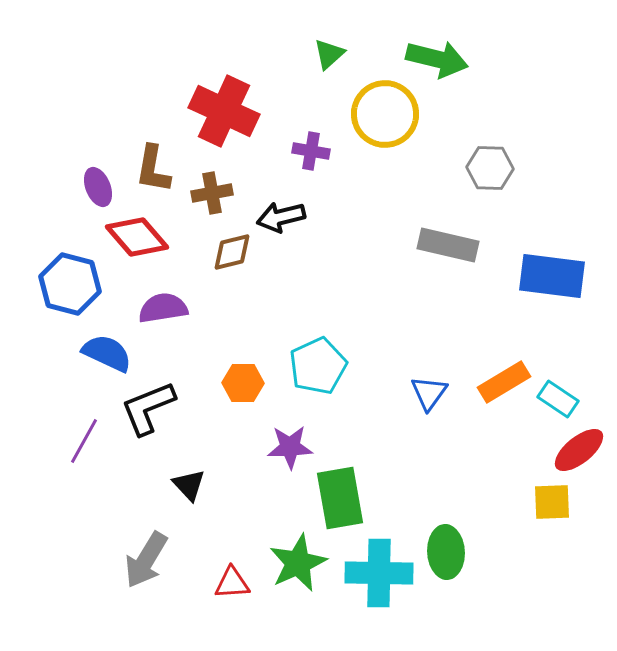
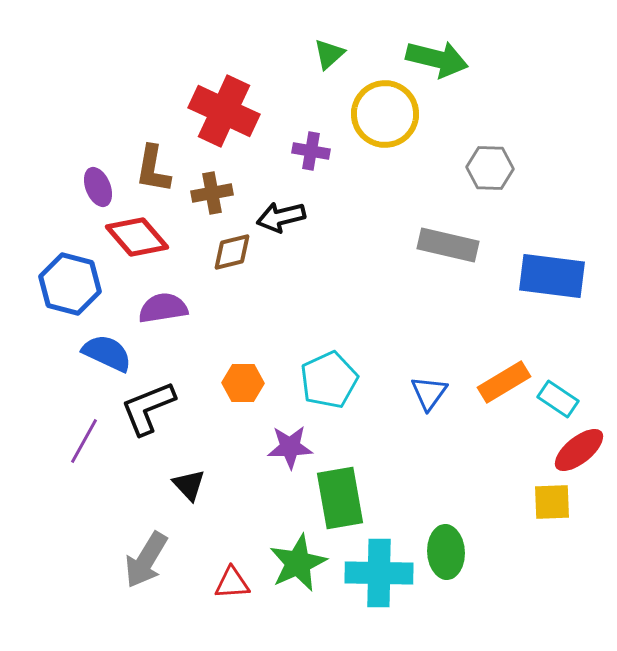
cyan pentagon: moved 11 px right, 14 px down
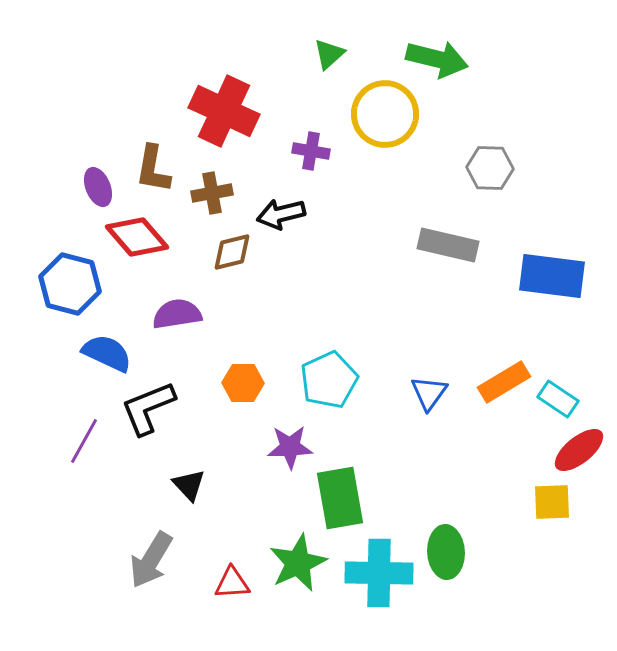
black arrow: moved 3 px up
purple semicircle: moved 14 px right, 6 px down
gray arrow: moved 5 px right
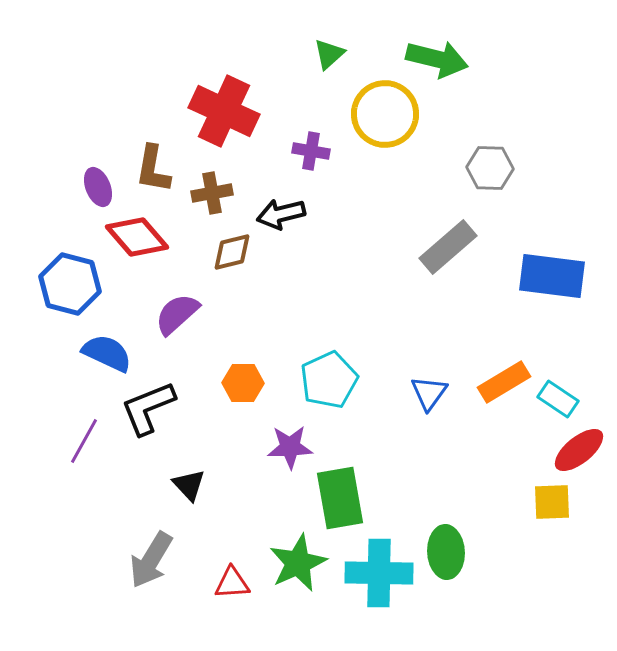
gray rectangle: moved 2 px down; rotated 54 degrees counterclockwise
purple semicircle: rotated 33 degrees counterclockwise
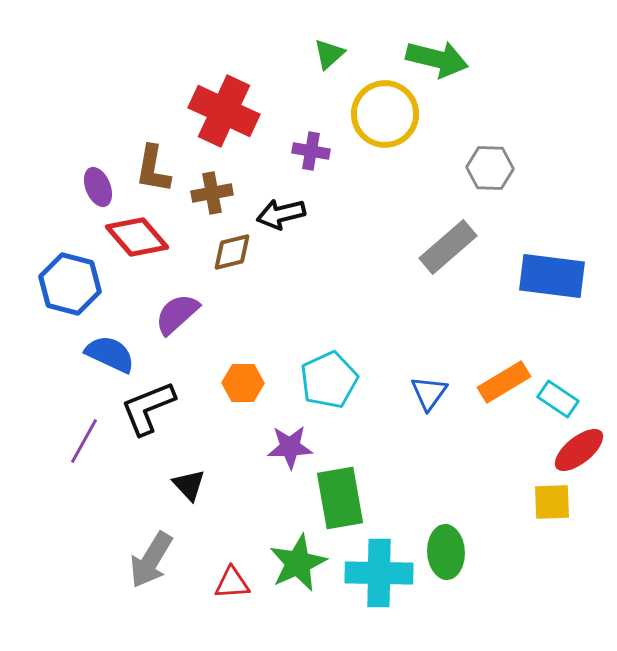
blue semicircle: moved 3 px right, 1 px down
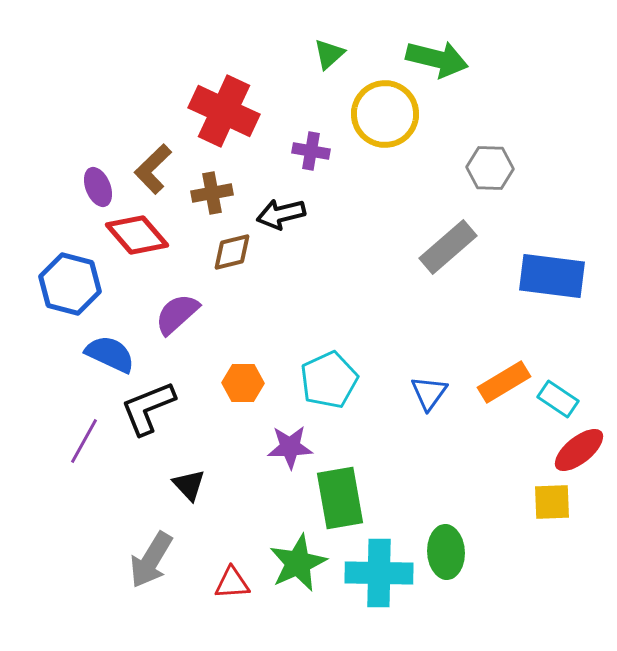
brown L-shape: rotated 36 degrees clockwise
red diamond: moved 2 px up
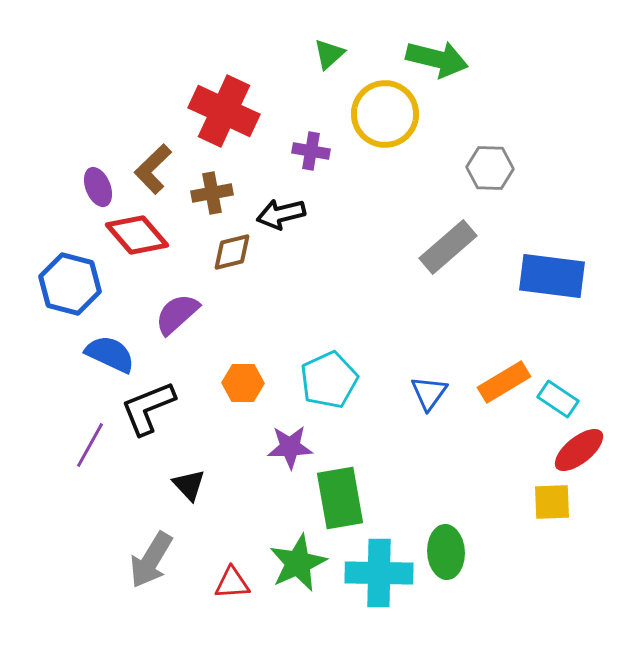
purple line: moved 6 px right, 4 px down
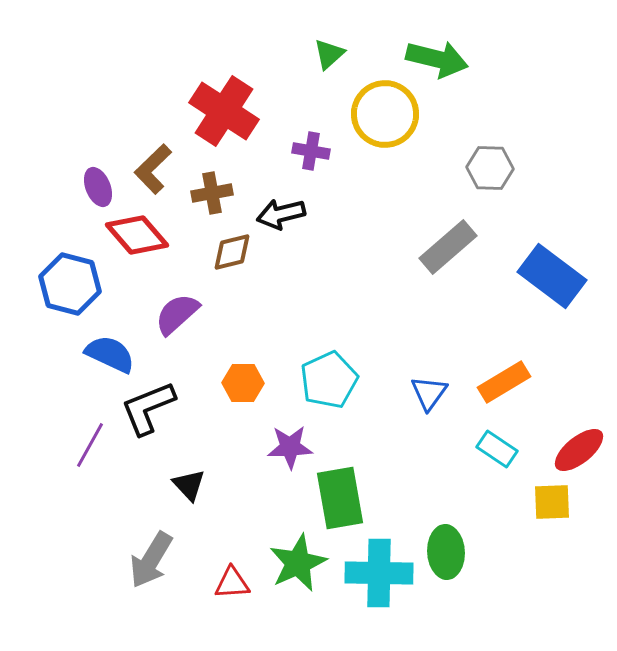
red cross: rotated 8 degrees clockwise
blue rectangle: rotated 30 degrees clockwise
cyan rectangle: moved 61 px left, 50 px down
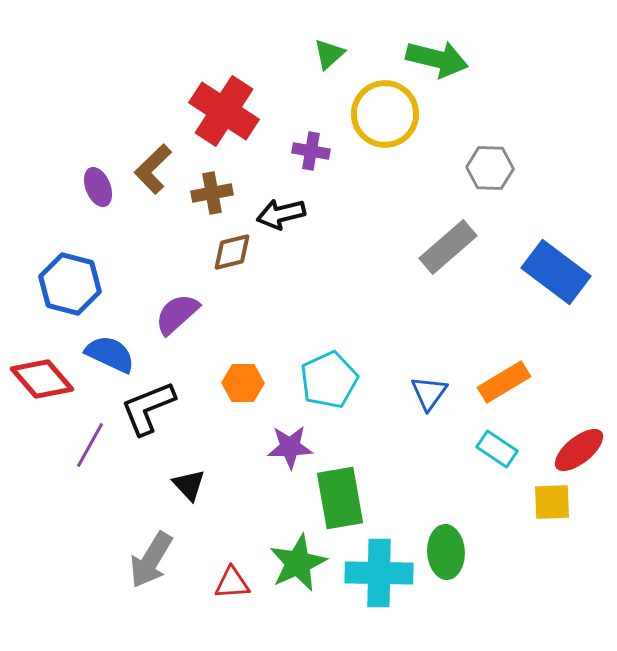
red diamond: moved 95 px left, 144 px down
blue rectangle: moved 4 px right, 4 px up
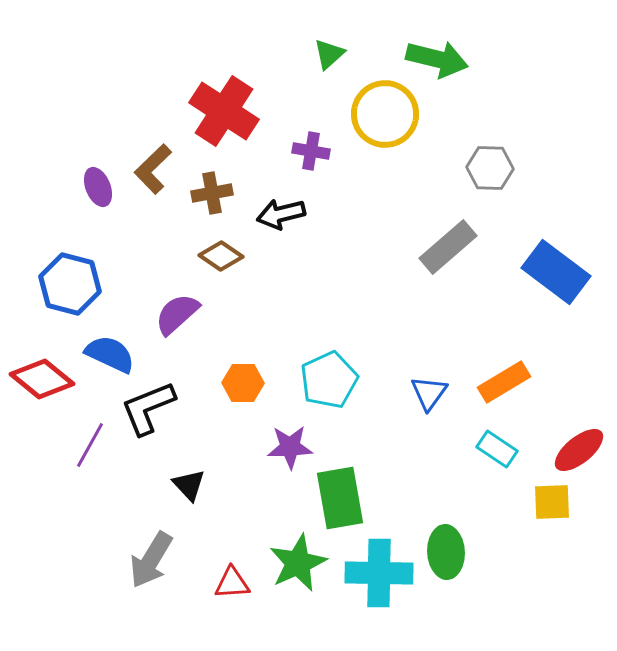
brown diamond: moved 11 px left, 4 px down; rotated 48 degrees clockwise
red diamond: rotated 10 degrees counterclockwise
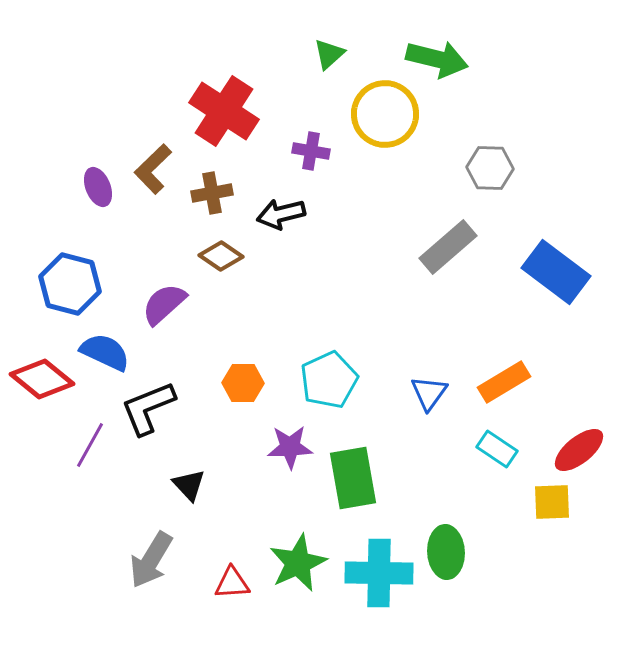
purple semicircle: moved 13 px left, 10 px up
blue semicircle: moved 5 px left, 2 px up
green rectangle: moved 13 px right, 20 px up
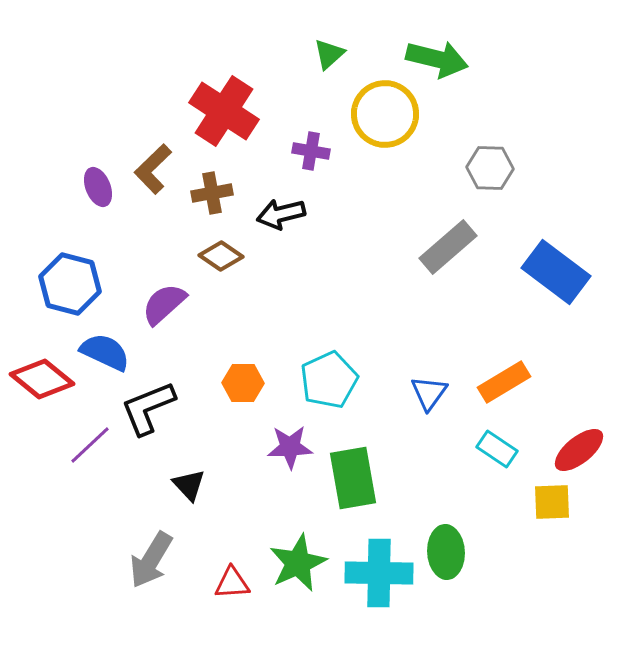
purple line: rotated 18 degrees clockwise
